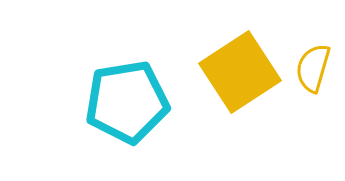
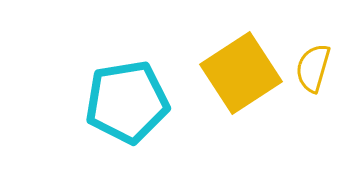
yellow square: moved 1 px right, 1 px down
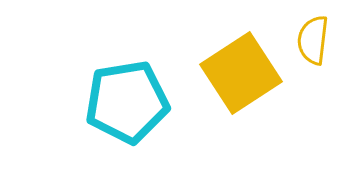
yellow semicircle: moved 28 px up; rotated 9 degrees counterclockwise
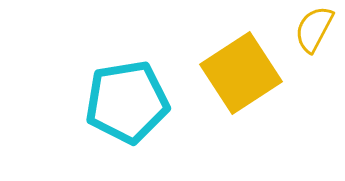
yellow semicircle: moved 1 px right, 11 px up; rotated 21 degrees clockwise
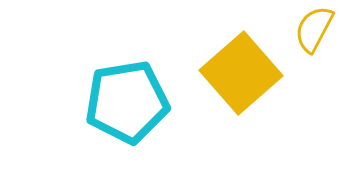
yellow square: rotated 8 degrees counterclockwise
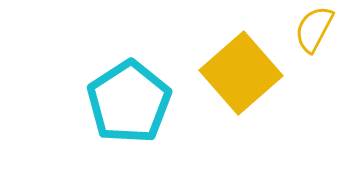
cyan pentagon: moved 2 px right; rotated 24 degrees counterclockwise
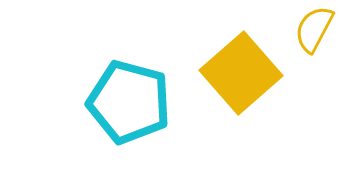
cyan pentagon: rotated 24 degrees counterclockwise
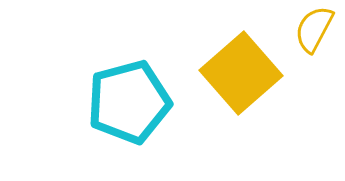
cyan pentagon: rotated 30 degrees counterclockwise
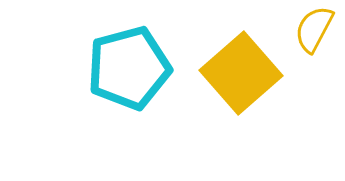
cyan pentagon: moved 34 px up
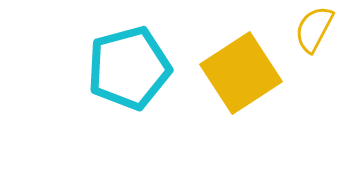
yellow square: rotated 8 degrees clockwise
